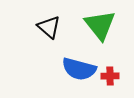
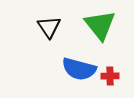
black triangle: rotated 15 degrees clockwise
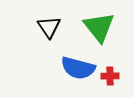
green triangle: moved 1 px left, 2 px down
blue semicircle: moved 1 px left, 1 px up
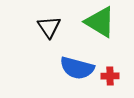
green triangle: moved 1 px right, 5 px up; rotated 20 degrees counterclockwise
blue semicircle: moved 1 px left
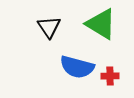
green triangle: moved 1 px right, 2 px down
blue semicircle: moved 1 px up
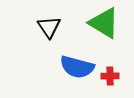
green triangle: moved 3 px right, 1 px up
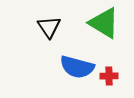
red cross: moved 1 px left
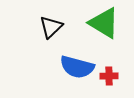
black triangle: moved 2 px right; rotated 20 degrees clockwise
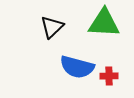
green triangle: rotated 28 degrees counterclockwise
black triangle: moved 1 px right
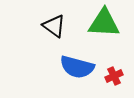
black triangle: moved 2 px right, 1 px up; rotated 40 degrees counterclockwise
red cross: moved 5 px right; rotated 24 degrees counterclockwise
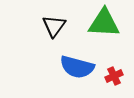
black triangle: rotated 30 degrees clockwise
